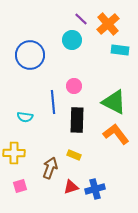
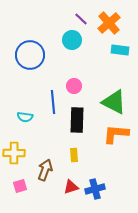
orange cross: moved 1 px right, 1 px up
orange L-shape: rotated 48 degrees counterclockwise
yellow rectangle: rotated 64 degrees clockwise
brown arrow: moved 5 px left, 2 px down
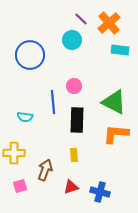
blue cross: moved 5 px right, 3 px down; rotated 30 degrees clockwise
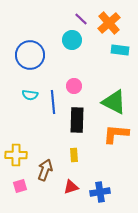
cyan semicircle: moved 5 px right, 22 px up
yellow cross: moved 2 px right, 2 px down
blue cross: rotated 24 degrees counterclockwise
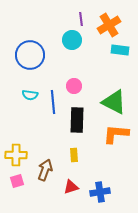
purple line: rotated 40 degrees clockwise
orange cross: moved 2 px down; rotated 10 degrees clockwise
pink square: moved 3 px left, 5 px up
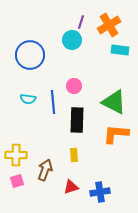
purple line: moved 3 px down; rotated 24 degrees clockwise
cyan semicircle: moved 2 px left, 4 px down
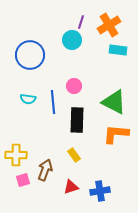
cyan rectangle: moved 2 px left
yellow rectangle: rotated 32 degrees counterclockwise
pink square: moved 6 px right, 1 px up
blue cross: moved 1 px up
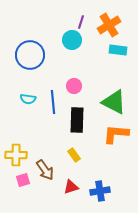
brown arrow: rotated 125 degrees clockwise
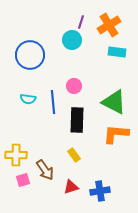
cyan rectangle: moved 1 px left, 2 px down
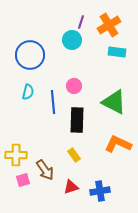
cyan semicircle: moved 7 px up; rotated 84 degrees counterclockwise
orange L-shape: moved 2 px right, 10 px down; rotated 20 degrees clockwise
